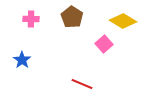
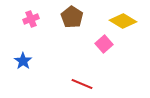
pink cross: rotated 21 degrees counterclockwise
blue star: moved 1 px right, 1 px down
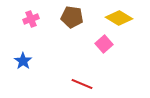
brown pentagon: rotated 25 degrees counterclockwise
yellow diamond: moved 4 px left, 3 px up
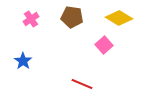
pink cross: rotated 14 degrees counterclockwise
pink square: moved 1 px down
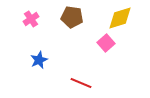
yellow diamond: moved 1 px right; rotated 48 degrees counterclockwise
pink square: moved 2 px right, 2 px up
blue star: moved 16 px right, 1 px up; rotated 12 degrees clockwise
red line: moved 1 px left, 1 px up
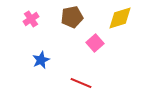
brown pentagon: rotated 20 degrees counterclockwise
pink square: moved 11 px left
blue star: moved 2 px right
